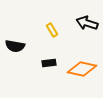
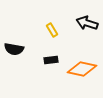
black semicircle: moved 1 px left, 3 px down
black rectangle: moved 2 px right, 3 px up
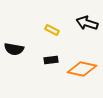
yellow rectangle: rotated 32 degrees counterclockwise
